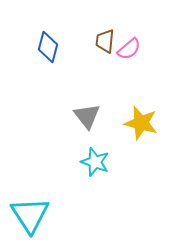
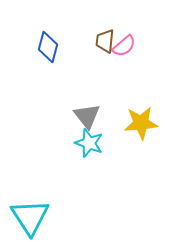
pink semicircle: moved 5 px left, 3 px up
yellow star: rotated 20 degrees counterclockwise
cyan star: moved 6 px left, 19 px up
cyan triangle: moved 2 px down
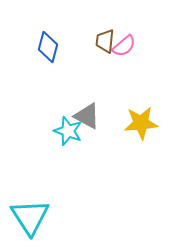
gray triangle: rotated 24 degrees counterclockwise
cyan star: moved 21 px left, 12 px up
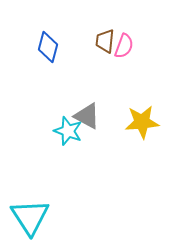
pink semicircle: rotated 30 degrees counterclockwise
yellow star: moved 1 px right, 1 px up
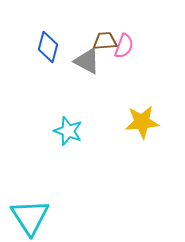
brown trapezoid: rotated 80 degrees clockwise
gray triangle: moved 55 px up
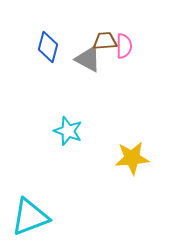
pink semicircle: rotated 20 degrees counterclockwise
gray triangle: moved 1 px right, 2 px up
yellow star: moved 10 px left, 36 px down
cyan triangle: rotated 42 degrees clockwise
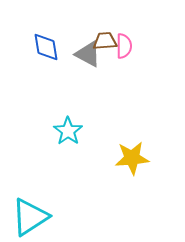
blue diamond: moved 2 px left; rotated 24 degrees counterclockwise
gray triangle: moved 5 px up
cyan star: rotated 16 degrees clockwise
cyan triangle: rotated 12 degrees counterclockwise
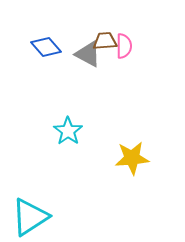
blue diamond: rotated 32 degrees counterclockwise
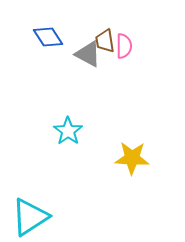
brown trapezoid: rotated 95 degrees counterclockwise
blue diamond: moved 2 px right, 10 px up; rotated 8 degrees clockwise
yellow star: rotated 8 degrees clockwise
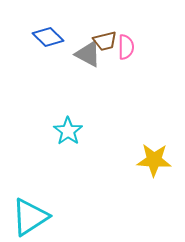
blue diamond: rotated 12 degrees counterclockwise
brown trapezoid: rotated 95 degrees counterclockwise
pink semicircle: moved 2 px right, 1 px down
yellow star: moved 22 px right, 2 px down
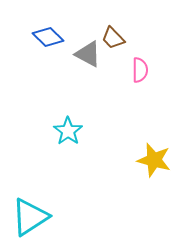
brown trapezoid: moved 8 px right, 3 px up; rotated 60 degrees clockwise
pink semicircle: moved 14 px right, 23 px down
yellow star: rotated 12 degrees clockwise
